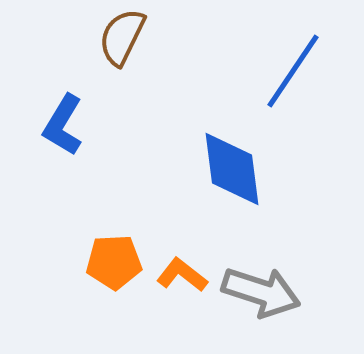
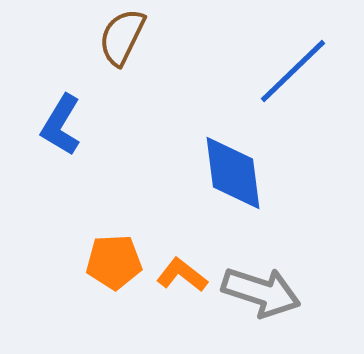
blue line: rotated 12 degrees clockwise
blue L-shape: moved 2 px left
blue diamond: moved 1 px right, 4 px down
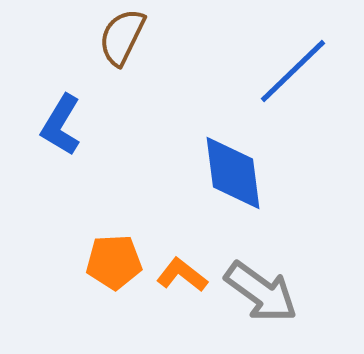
gray arrow: rotated 18 degrees clockwise
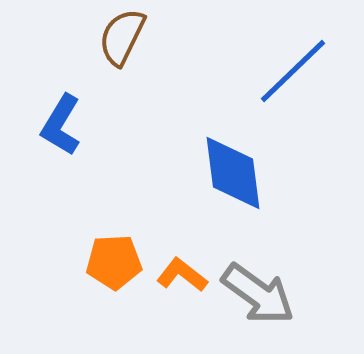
gray arrow: moved 3 px left, 2 px down
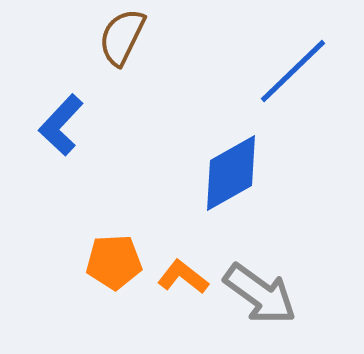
blue L-shape: rotated 12 degrees clockwise
blue diamond: moved 2 px left; rotated 68 degrees clockwise
orange L-shape: moved 1 px right, 2 px down
gray arrow: moved 2 px right
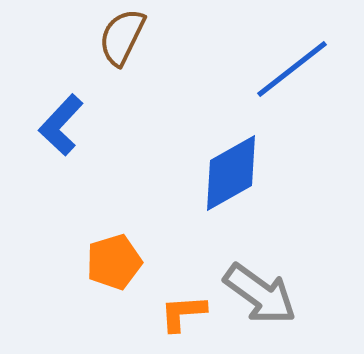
blue line: moved 1 px left, 2 px up; rotated 6 degrees clockwise
orange pentagon: rotated 14 degrees counterclockwise
orange L-shape: moved 36 px down; rotated 42 degrees counterclockwise
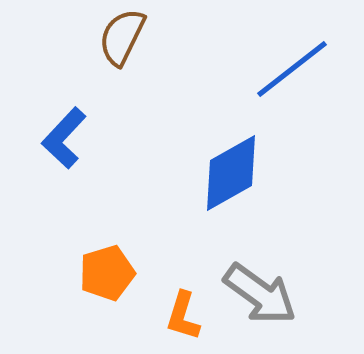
blue L-shape: moved 3 px right, 13 px down
orange pentagon: moved 7 px left, 11 px down
orange L-shape: moved 3 px down; rotated 69 degrees counterclockwise
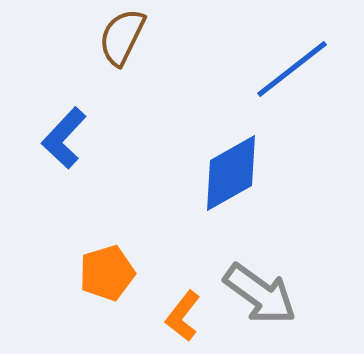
orange L-shape: rotated 21 degrees clockwise
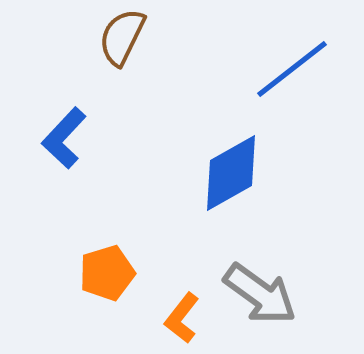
orange L-shape: moved 1 px left, 2 px down
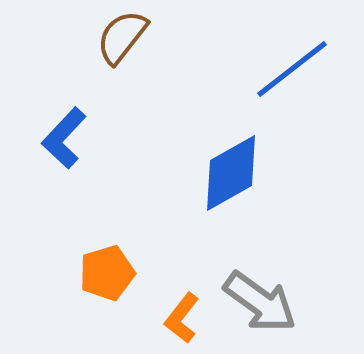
brown semicircle: rotated 12 degrees clockwise
gray arrow: moved 8 px down
